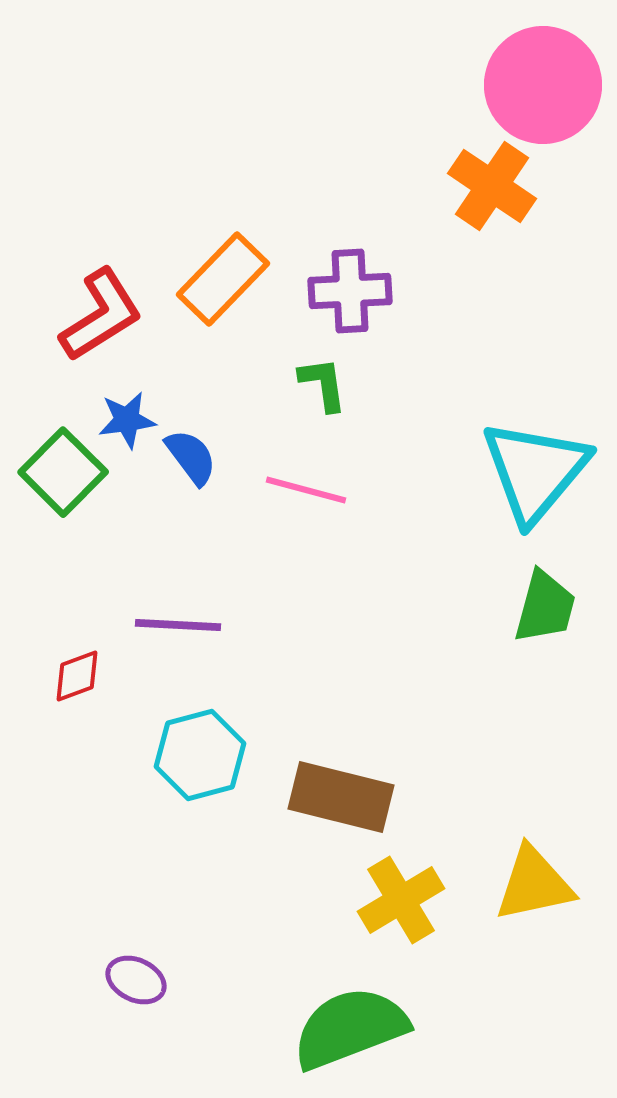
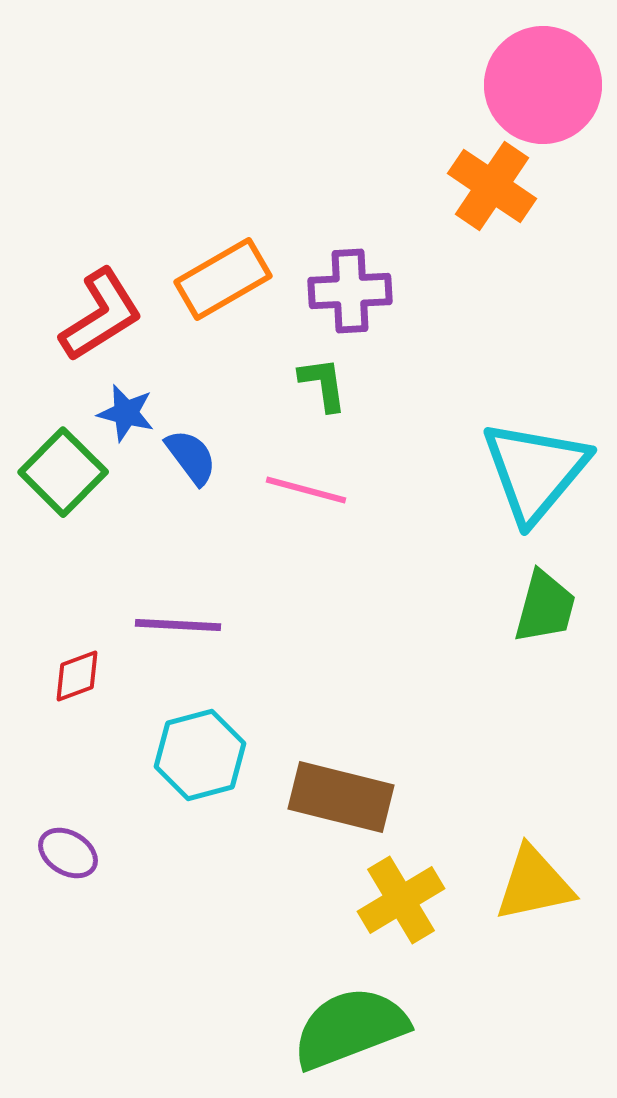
orange rectangle: rotated 16 degrees clockwise
blue star: moved 1 px left, 7 px up; rotated 22 degrees clockwise
purple ellipse: moved 68 px left, 127 px up; rotated 6 degrees clockwise
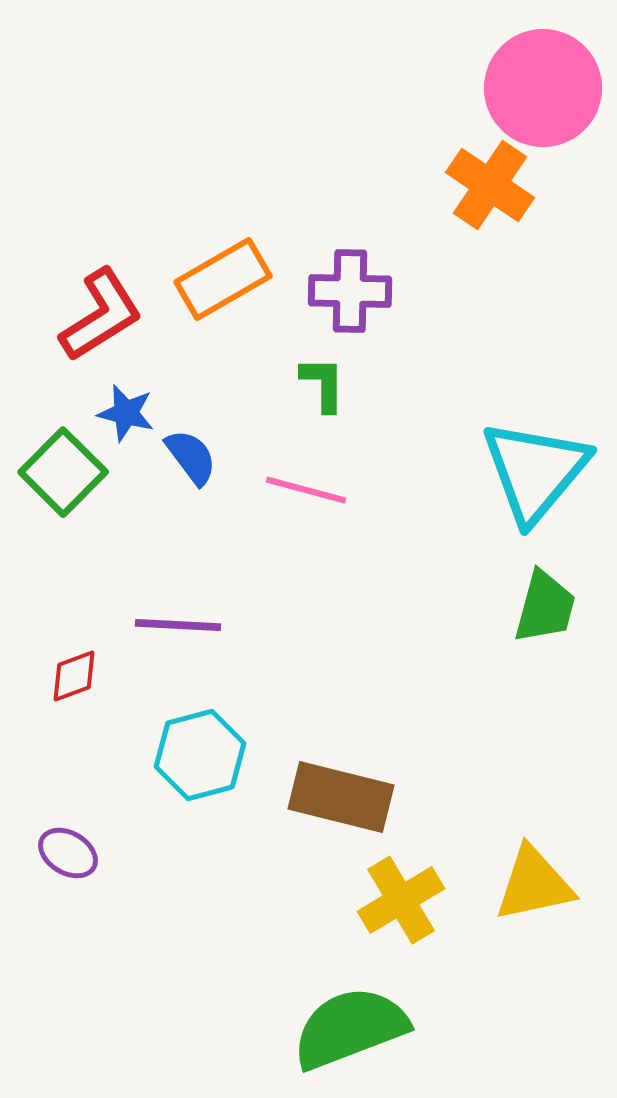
pink circle: moved 3 px down
orange cross: moved 2 px left, 1 px up
purple cross: rotated 4 degrees clockwise
green L-shape: rotated 8 degrees clockwise
red diamond: moved 3 px left
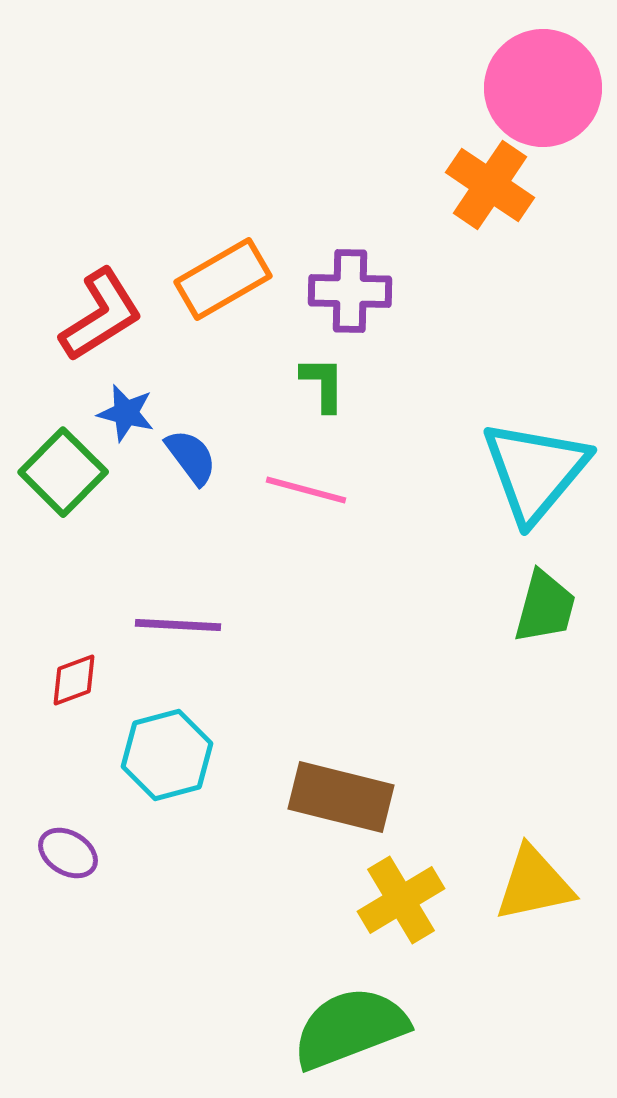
red diamond: moved 4 px down
cyan hexagon: moved 33 px left
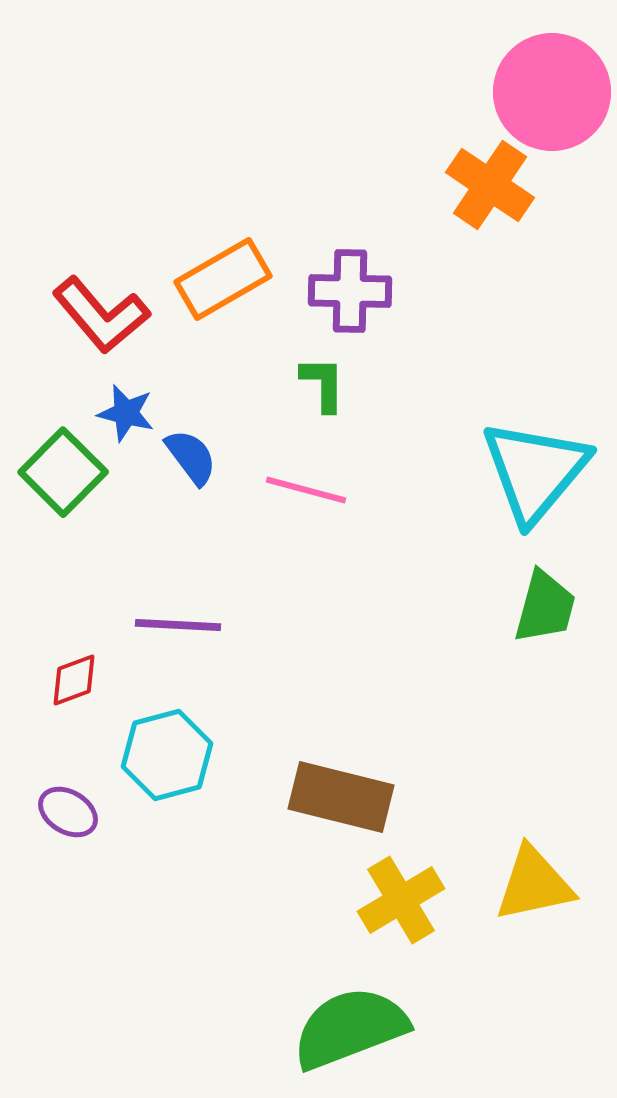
pink circle: moved 9 px right, 4 px down
red L-shape: rotated 82 degrees clockwise
purple ellipse: moved 41 px up
